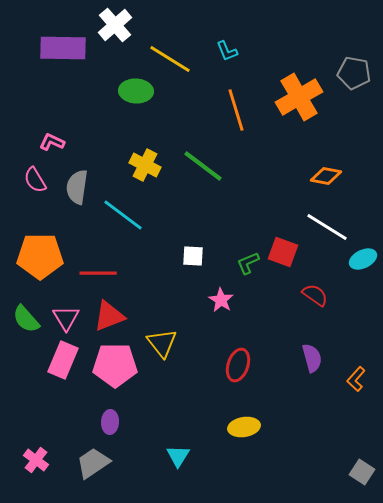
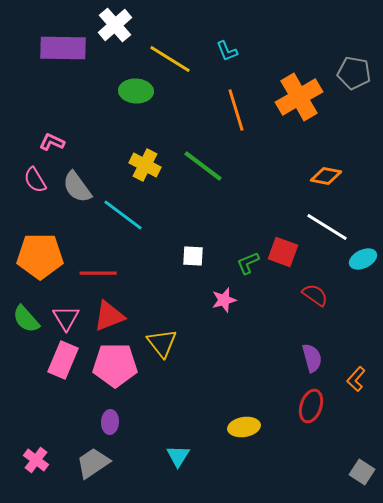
gray semicircle: rotated 44 degrees counterclockwise
pink star: moved 3 px right; rotated 25 degrees clockwise
red ellipse: moved 73 px right, 41 px down
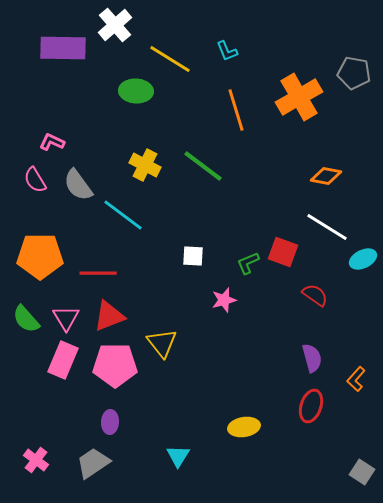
gray semicircle: moved 1 px right, 2 px up
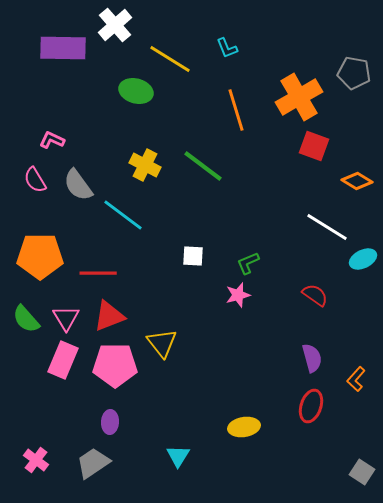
cyan L-shape: moved 3 px up
green ellipse: rotated 12 degrees clockwise
pink L-shape: moved 2 px up
orange diamond: moved 31 px right, 5 px down; rotated 20 degrees clockwise
red square: moved 31 px right, 106 px up
pink star: moved 14 px right, 5 px up
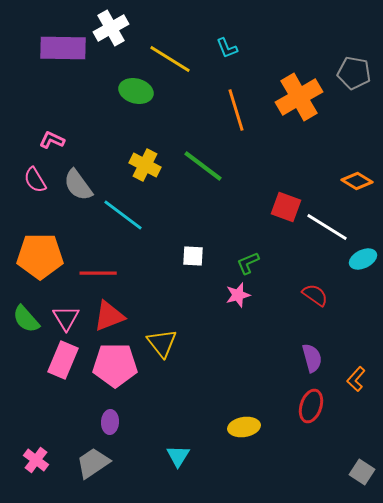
white cross: moved 4 px left, 3 px down; rotated 12 degrees clockwise
red square: moved 28 px left, 61 px down
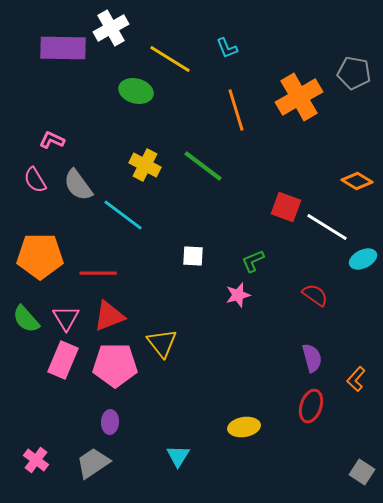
green L-shape: moved 5 px right, 2 px up
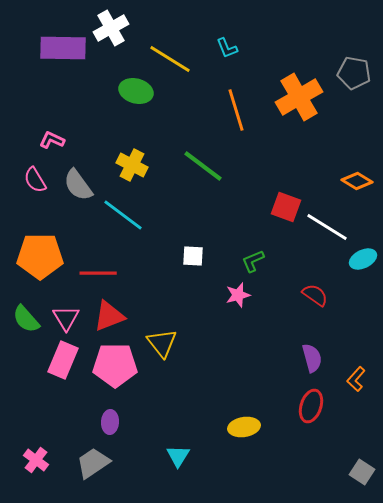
yellow cross: moved 13 px left
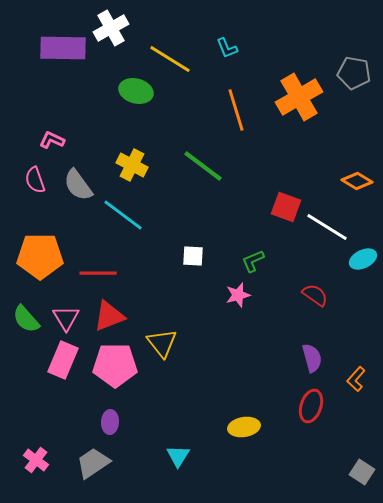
pink semicircle: rotated 12 degrees clockwise
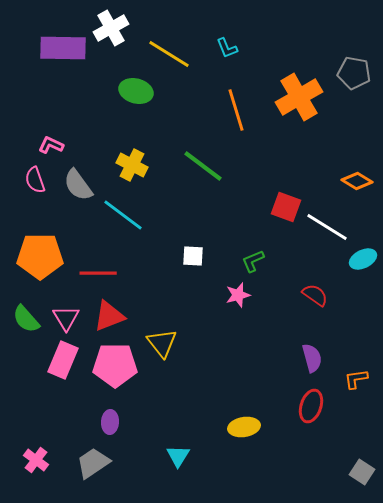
yellow line: moved 1 px left, 5 px up
pink L-shape: moved 1 px left, 5 px down
orange L-shape: rotated 40 degrees clockwise
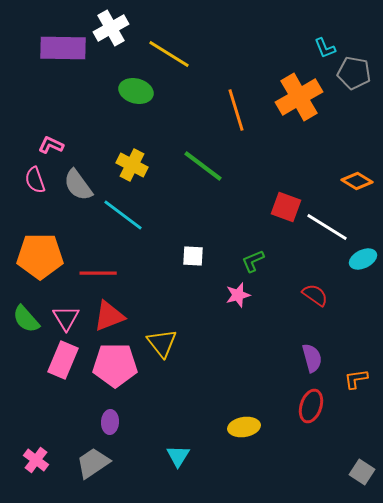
cyan L-shape: moved 98 px right
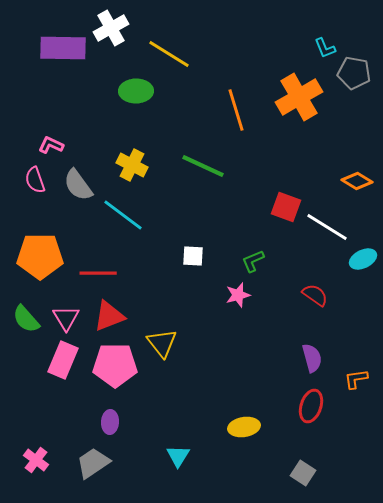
green ellipse: rotated 16 degrees counterclockwise
green line: rotated 12 degrees counterclockwise
gray square: moved 59 px left, 1 px down
